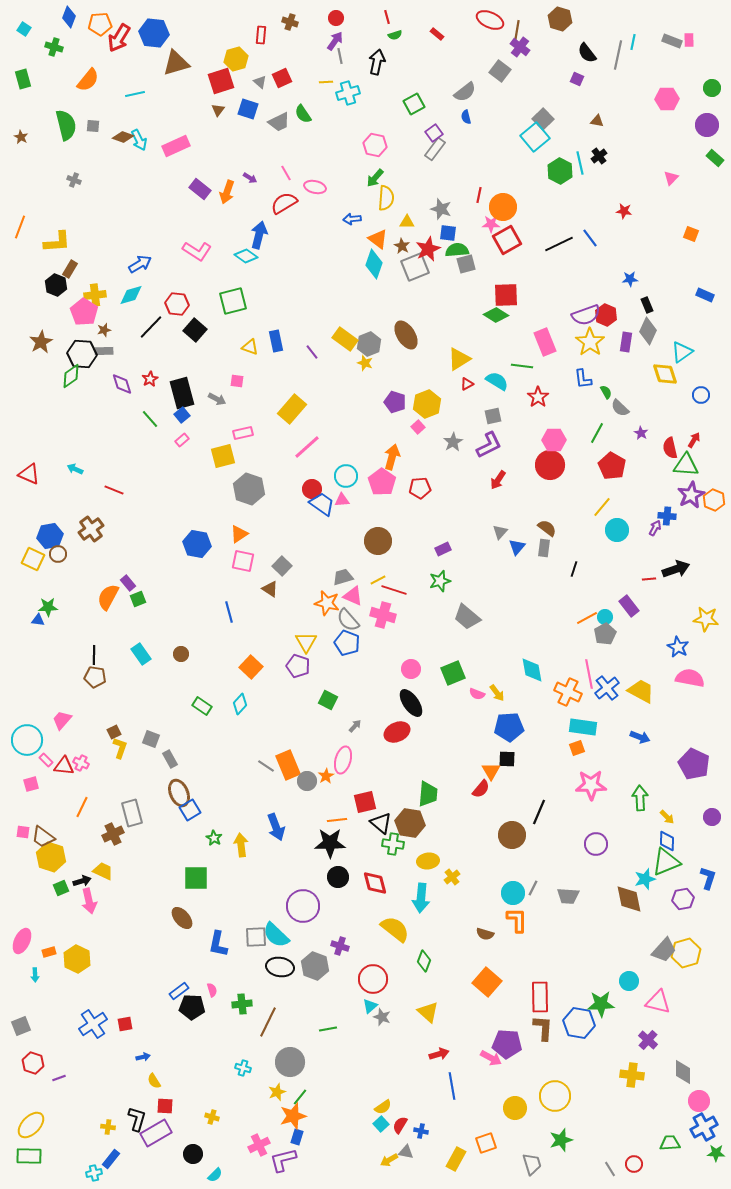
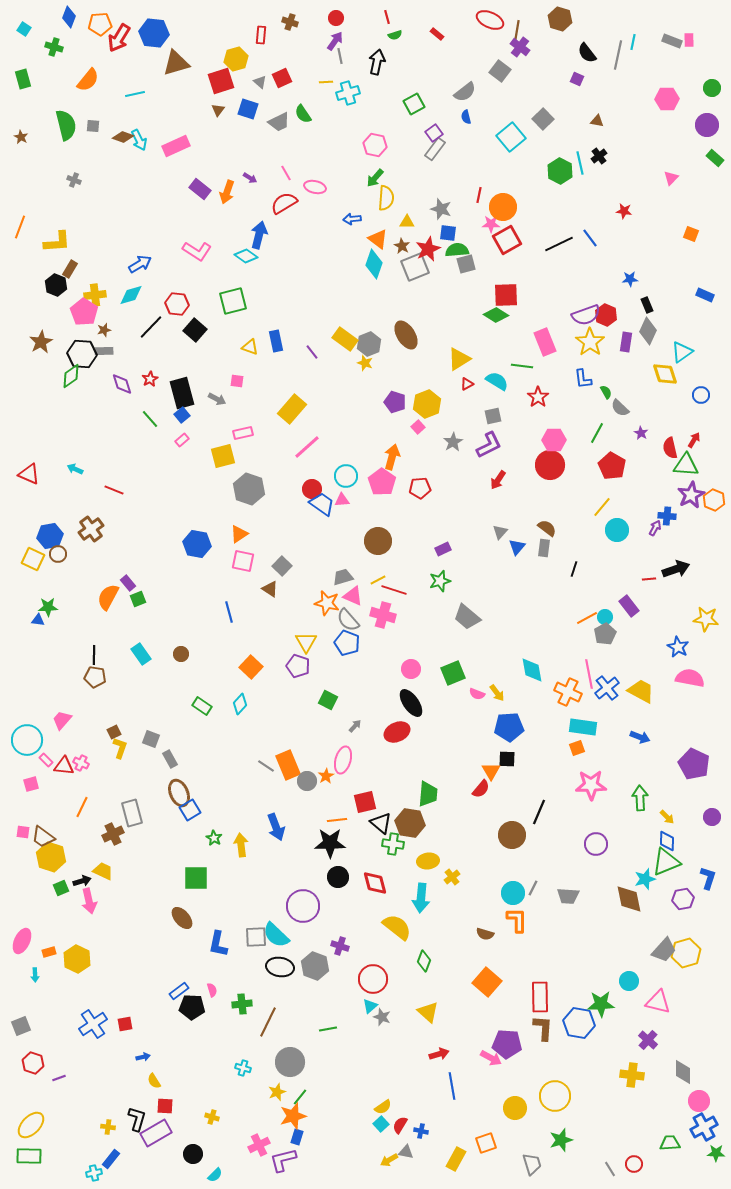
cyan square at (535, 137): moved 24 px left
yellow semicircle at (395, 929): moved 2 px right, 2 px up
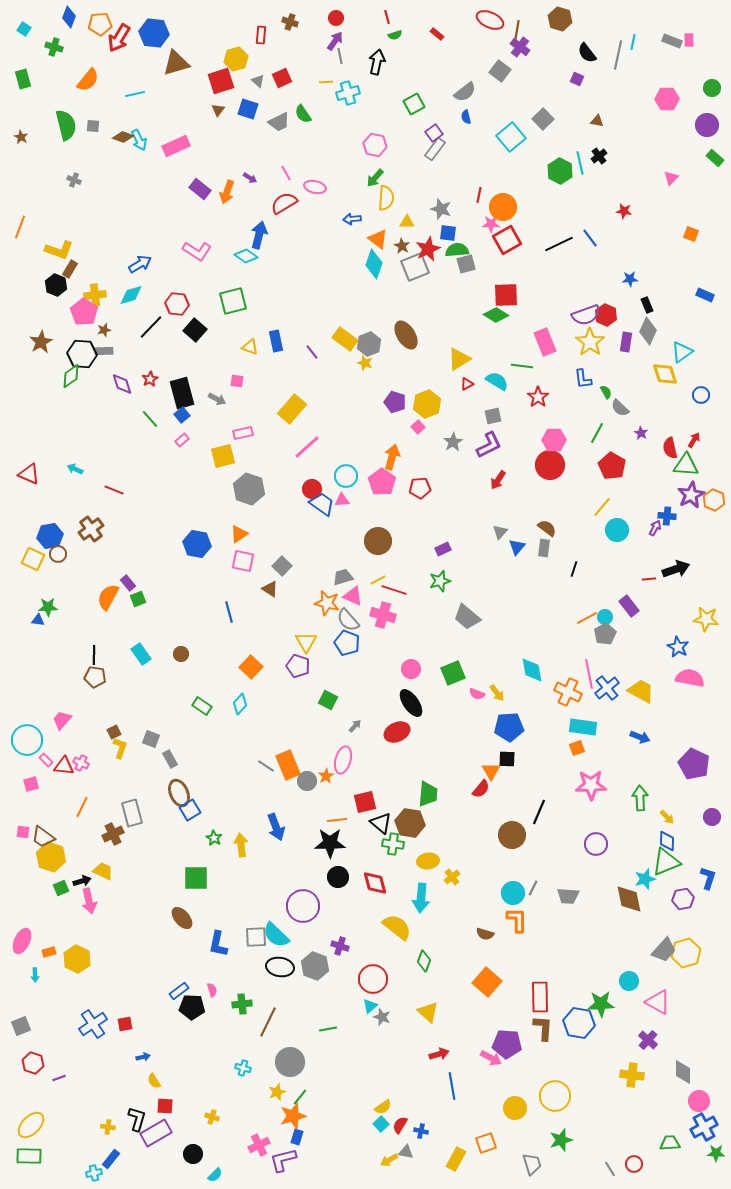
gray triangle at (260, 82): moved 2 px left, 1 px up
yellow L-shape at (57, 242): moved 2 px right, 8 px down; rotated 24 degrees clockwise
pink triangle at (658, 1002): rotated 16 degrees clockwise
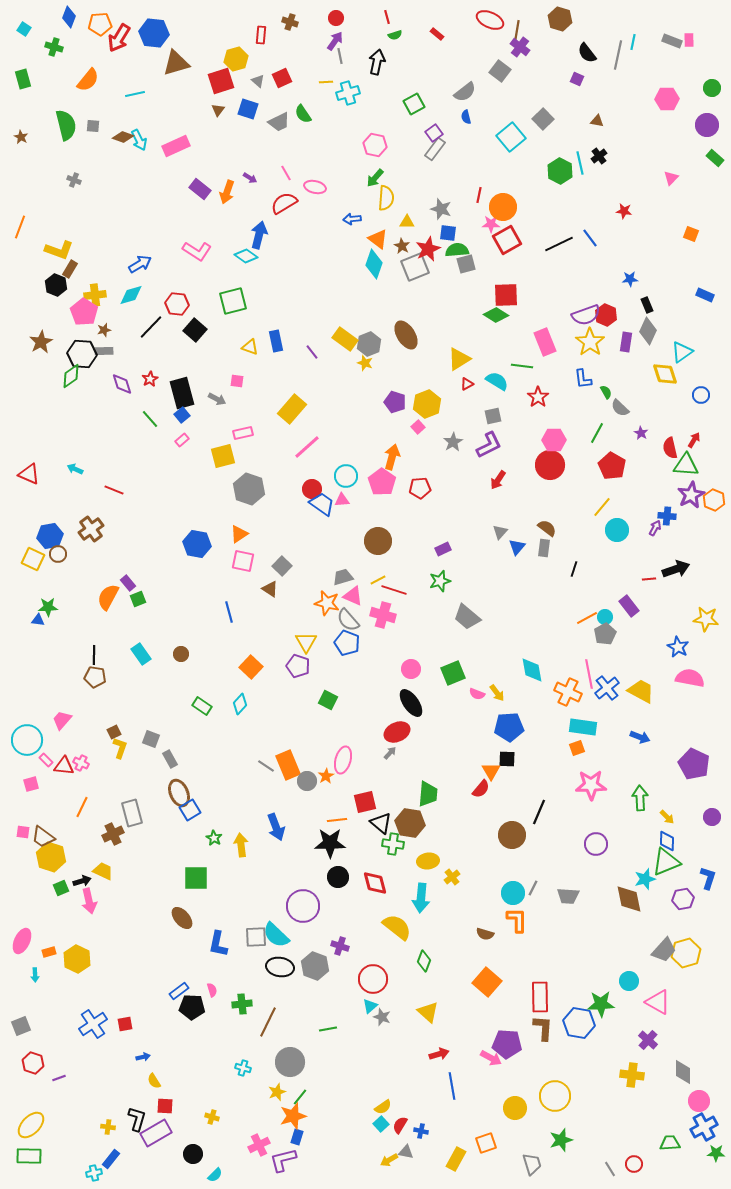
gray arrow at (355, 726): moved 35 px right, 27 px down
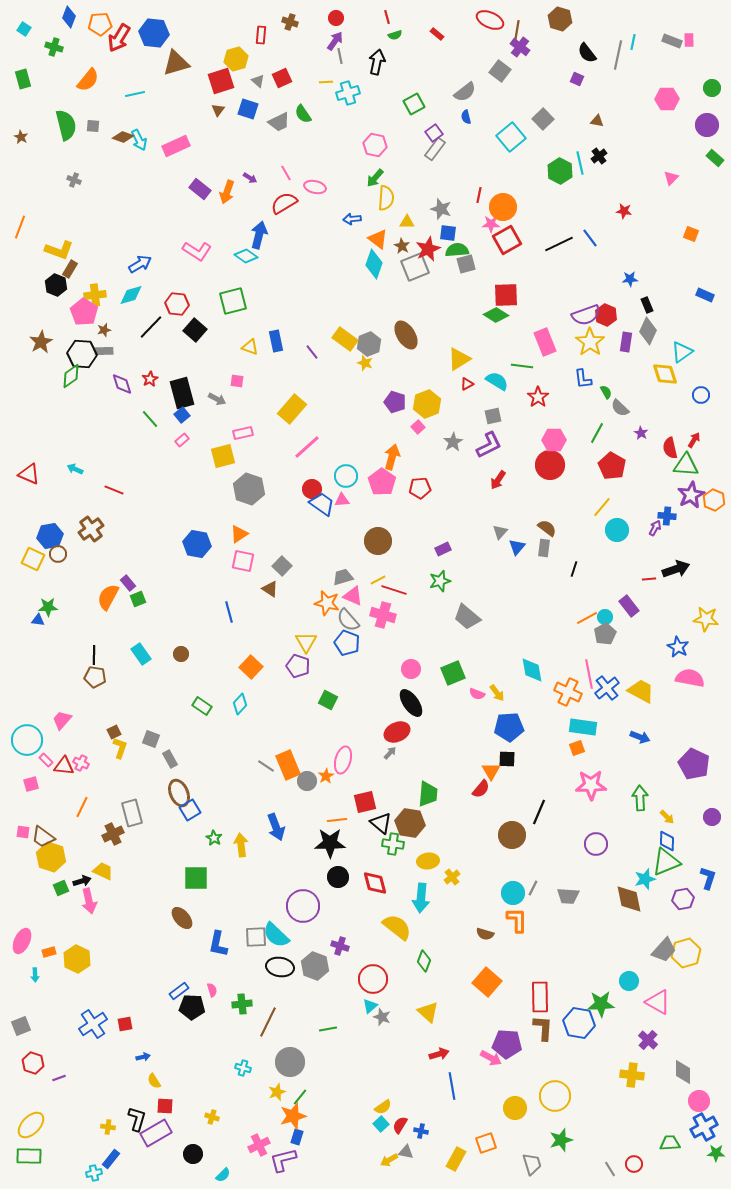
cyan semicircle at (215, 1175): moved 8 px right
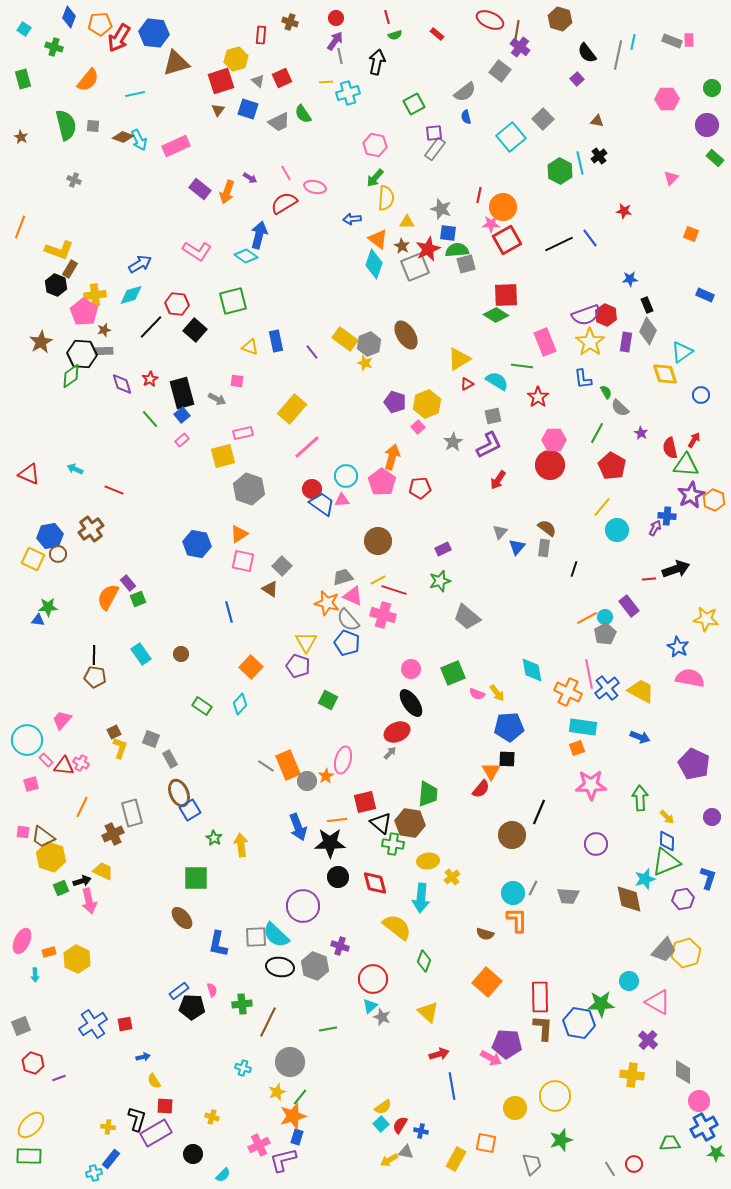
purple square at (577, 79): rotated 24 degrees clockwise
purple square at (434, 133): rotated 30 degrees clockwise
blue arrow at (276, 827): moved 22 px right
orange square at (486, 1143): rotated 30 degrees clockwise
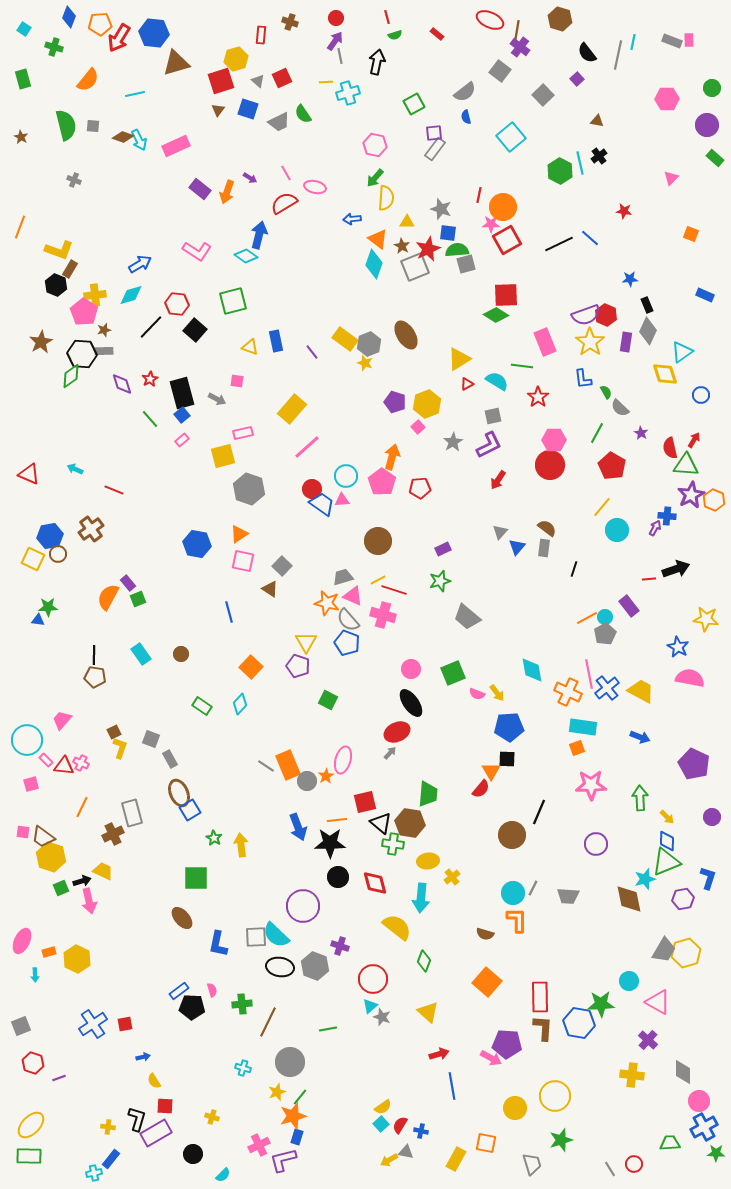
gray square at (543, 119): moved 24 px up
blue line at (590, 238): rotated 12 degrees counterclockwise
gray trapezoid at (664, 950): rotated 12 degrees counterclockwise
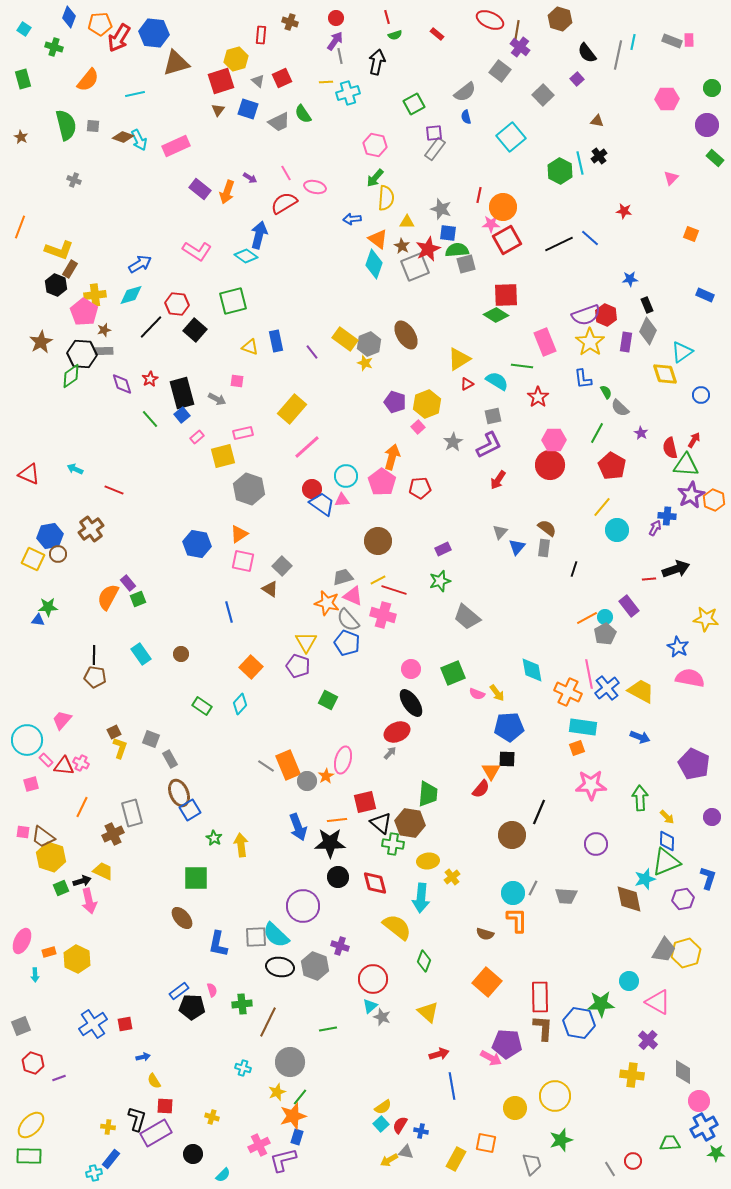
pink rectangle at (182, 440): moved 15 px right, 3 px up
gray trapezoid at (568, 896): moved 2 px left
red circle at (634, 1164): moved 1 px left, 3 px up
